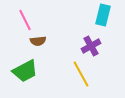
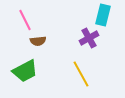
purple cross: moved 2 px left, 8 px up
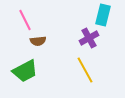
yellow line: moved 4 px right, 4 px up
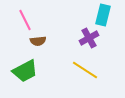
yellow line: rotated 28 degrees counterclockwise
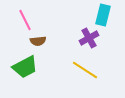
green trapezoid: moved 4 px up
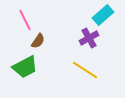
cyan rectangle: rotated 35 degrees clockwise
brown semicircle: rotated 49 degrees counterclockwise
